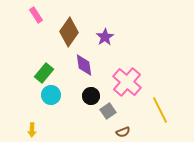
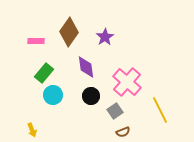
pink rectangle: moved 26 px down; rotated 56 degrees counterclockwise
purple diamond: moved 2 px right, 2 px down
cyan circle: moved 2 px right
gray square: moved 7 px right
yellow arrow: rotated 24 degrees counterclockwise
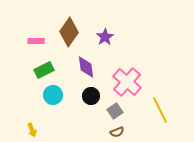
green rectangle: moved 3 px up; rotated 24 degrees clockwise
brown semicircle: moved 6 px left
